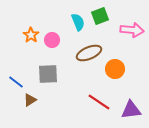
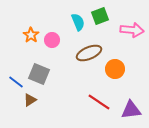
gray square: moved 9 px left; rotated 25 degrees clockwise
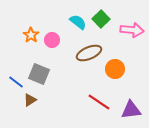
green square: moved 1 px right, 3 px down; rotated 24 degrees counterclockwise
cyan semicircle: rotated 30 degrees counterclockwise
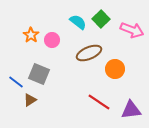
pink arrow: rotated 15 degrees clockwise
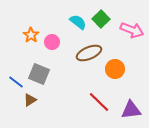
pink circle: moved 2 px down
red line: rotated 10 degrees clockwise
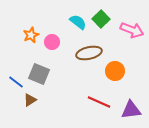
orange star: rotated 14 degrees clockwise
brown ellipse: rotated 10 degrees clockwise
orange circle: moved 2 px down
red line: rotated 20 degrees counterclockwise
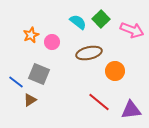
red line: rotated 15 degrees clockwise
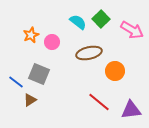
pink arrow: rotated 10 degrees clockwise
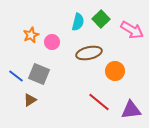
cyan semicircle: rotated 66 degrees clockwise
blue line: moved 6 px up
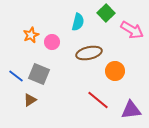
green square: moved 5 px right, 6 px up
red line: moved 1 px left, 2 px up
